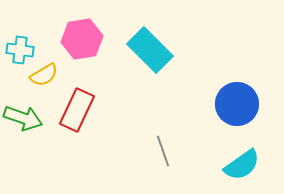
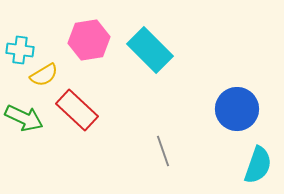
pink hexagon: moved 7 px right, 1 px down
blue circle: moved 5 px down
red rectangle: rotated 72 degrees counterclockwise
green arrow: moved 1 px right; rotated 6 degrees clockwise
cyan semicircle: moved 16 px right; rotated 36 degrees counterclockwise
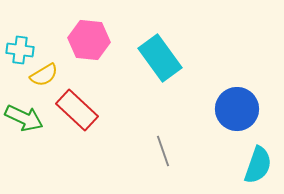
pink hexagon: rotated 15 degrees clockwise
cyan rectangle: moved 10 px right, 8 px down; rotated 9 degrees clockwise
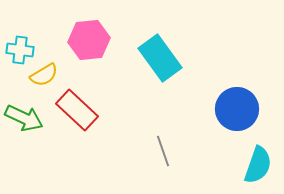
pink hexagon: rotated 12 degrees counterclockwise
